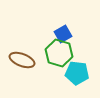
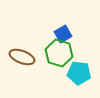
brown ellipse: moved 3 px up
cyan pentagon: moved 2 px right
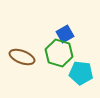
blue square: moved 2 px right
cyan pentagon: moved 2 px right
